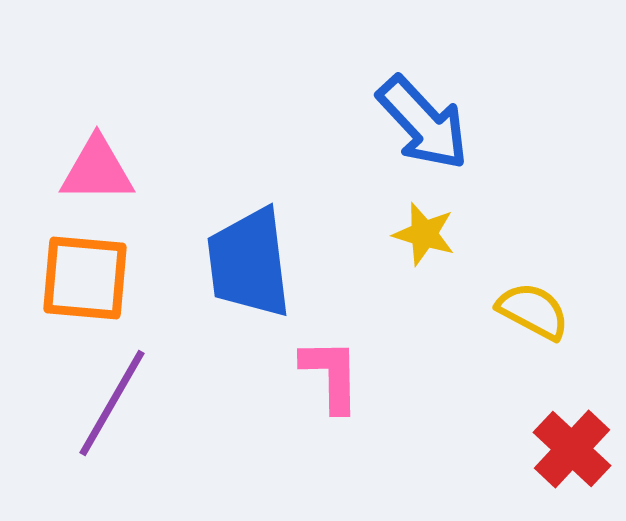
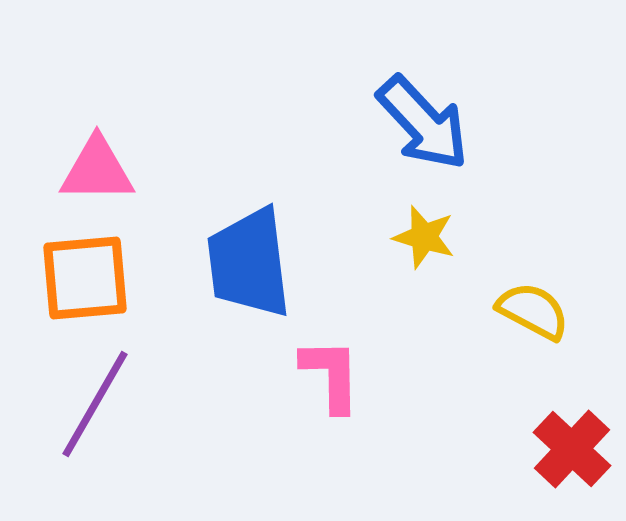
yellow star: moved 3 px down
orange square: rotated 10 degrees counterclockwise
purple line: moved 17 px left, 1 px down
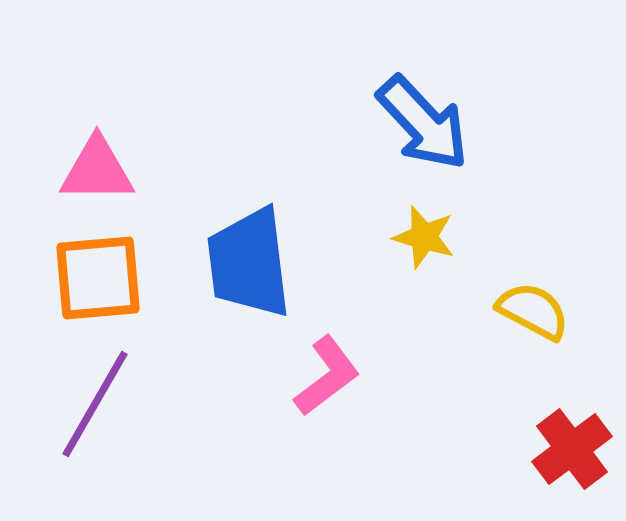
orange square: moved 13 px right
pink L-shape: moved 4 px left, 1 px down; rotated 54 degrees clockwise
red cross: rotated 10 degrees clockwise
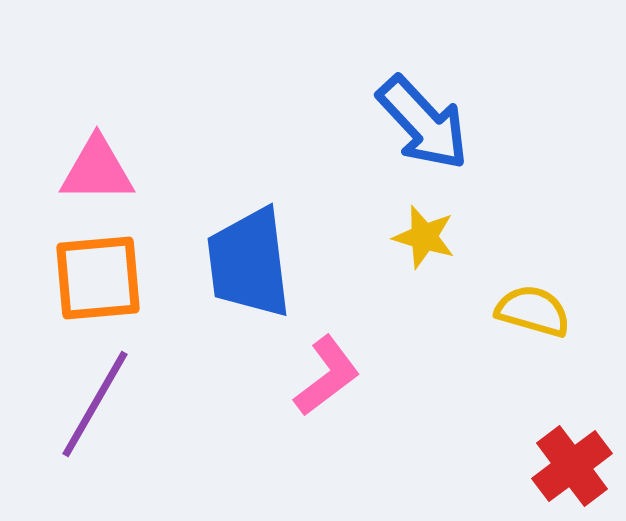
yellow semicircle: rotated 12 degrees counterclockwise
red cross: moved 17 px down
